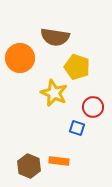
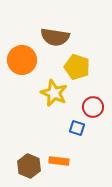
orange circle: moved 2 px right, 2 px down
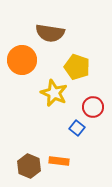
brown semicircle: moved 5 px left, 4 px up
blue square: rotated 21 degrees clockwise
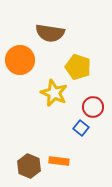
orange circle: moved 2 px left
yellow pentagon: moved 1 px right
blue square: moved 4 px right
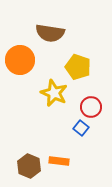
red circle: moved 2 px left
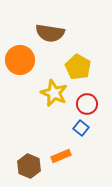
yellow pentagon: rotated 10 degrees clockwise
red circle: moved 4 px left, 3 px up
orange rectangle: moved 2 px right, 5 px up; rotated 30 degrees counterclockwise
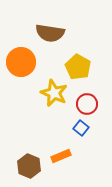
orange circle: moved 1 px right, 2 px down
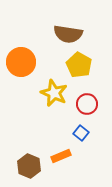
brown semicircle: moved 18 px right, 1 px down
yellow pentagon: moved 1 px right, 2 px up
blue square: moved 5 px down
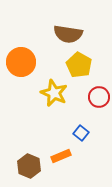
red circle: moved 12 px right, 7 px up
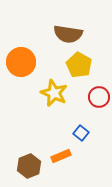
brown hexagon: rotated 15 degrees clockwise
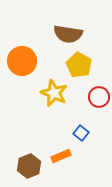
orange circle: moved 1 px right, 1 px up
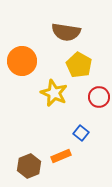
brown semicircle: moved 2 px left, 2 px up
